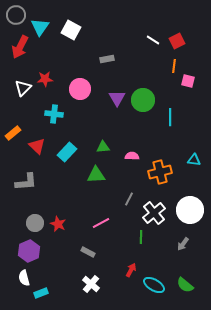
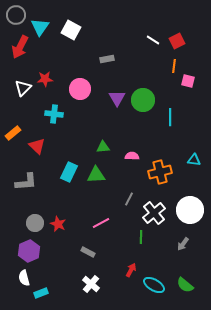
cyan rectangle at (67, 152): moved 2 px right, 20 px down; rotated 18 degrees counterclockwise
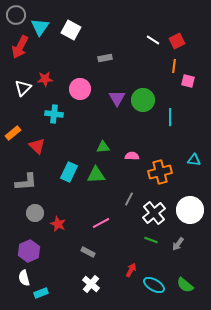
gray rectangle at (107, 59): moved 2 px left, 1 px up
gray circle at (35, 223): moved 10 px up
green line at (141, 237): moved 10 px right, 3 px down; rotated 72 degrees counterclockwise
gray arrow at (183, 244): moved 5 px left
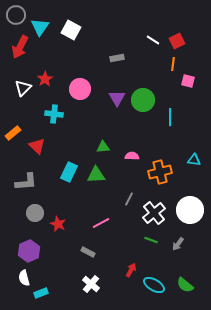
gray rectangle at (105, 58): moved 12 px right
orange line at (174, 66): moved 1 px left, 2 px up
red star at (45, 79): rotated 28 degrees counterclockwise
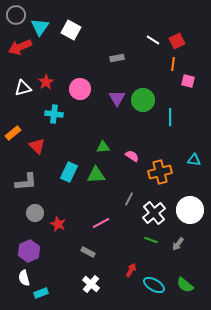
red arrow at (20, 47): rotated 40 degrees clockwise
red star at (45, 79): moved 1 px right, 3 px down
white triangle at (23, 88): rotated 30 degrees clockwise
pink semicircle at (132, 156): rotated 32 degrees clockwise
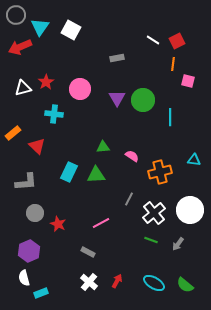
red arrow at (131, 270): moved 14 px left, 11 px down
white cross at (91, 284): moved 2 px left, 2 px up
cyan ellipse at (154, 285): moved 2 px up
